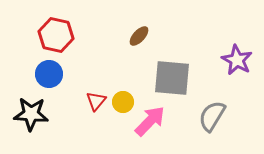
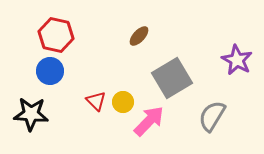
blue circle: moved 1 px right, 3 px up
gray square: rotated 36 degrees counterclockwise
red triangle: rotated 25 degrees counterclockwise
pink arrow: moved 1 px left
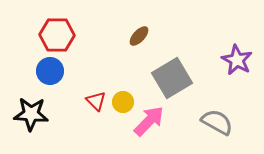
red hexagon: moved 1 px right; rotated 12 degrees counterclockwise
gray semicircle: moved 5 px right, 6 px down; rotated 88 degrees clockwise
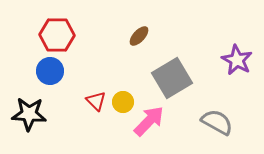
black star: moved 2 px left
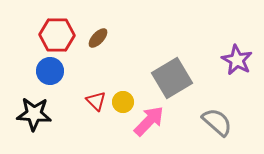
brown ellipse: moved 41 px left, 2 px down
black star: moved 5 px right
gray semicircle: rotated 12 degrees clockwise
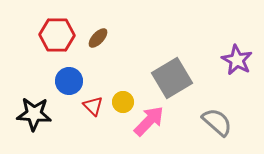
blue circle: moved 19 px right, 10 px down
red triangle: moved 3 px left, 5 px down
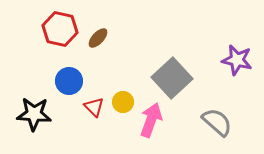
red hexagon: moved 3 px right, 6 px up; rotated 12 degrees clockwise
purple star: rotated 16 degrees counterclockwise
gray square: rotated 12 degrees counterclockwise
red triangle: moved 1 px right, 1 px down
pink arrow: moved 2 px right, 1 px up; rotated 24 degrees counterclockwise
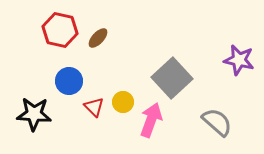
red hexagon: moved 1 px down
purple star: moved 2 px right
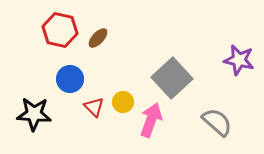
blue circle: moved 1 px right, 2 px up
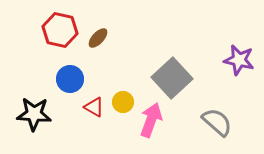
red triangle: rotated 15 degrees counterclockwise
